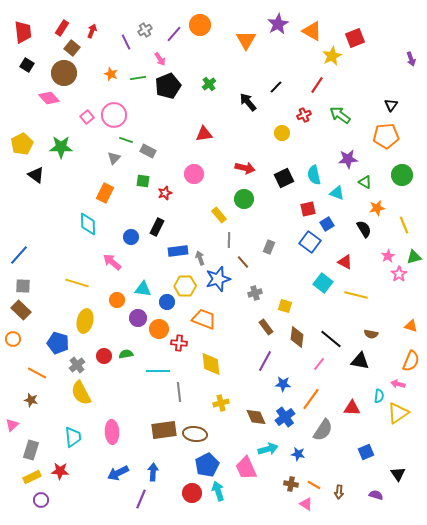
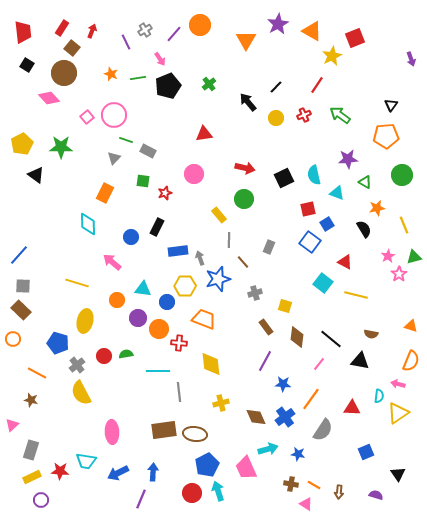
yellow circle at (282, 133): moved 6 px left, 15 px up
cyan trapezoid at (73, 437): moved 13 px right, 24 px down; rotated 105 degrees clockwise
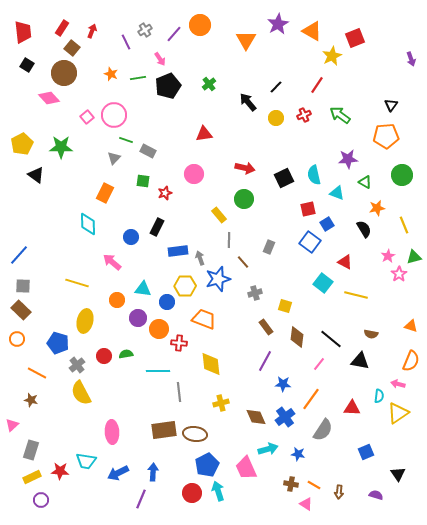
orange circle at (13, 339): moved 4 px right
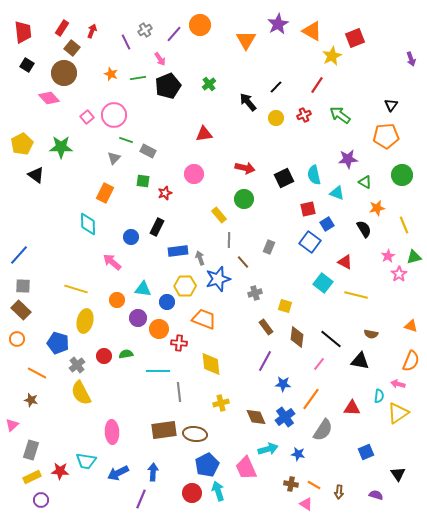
yellow line at (77, 283): moved 1 px left, 6 px down
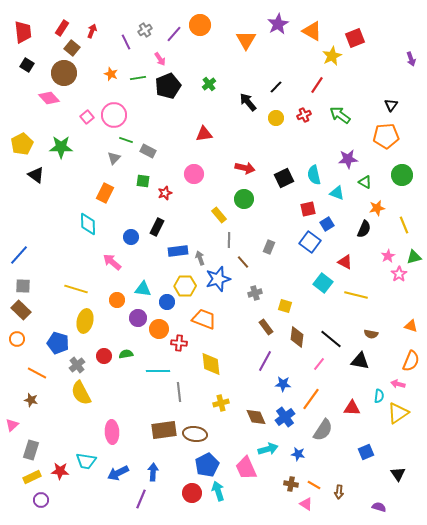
black semicircle at (364, 229): rotated 54 degrees clockwise
purple semicircle at (376, 495): moved 3 px right, 12 px down
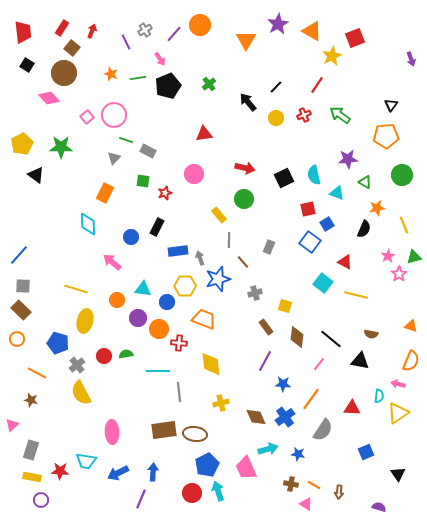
yellow rectangle at (32, 477): rotated 36 degrees clockwise
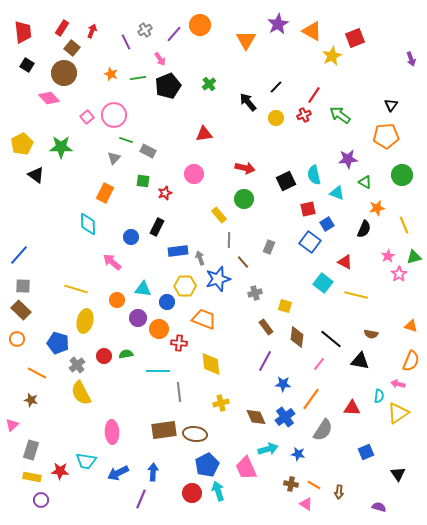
red line at (317, 85): moved 3 px left, 10 px down
black square at (284, 178): moved 2 px right, 3 px down
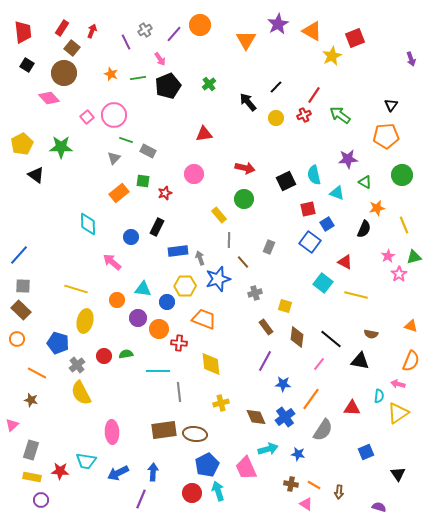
orange rectangle at (105, 193): moved 14 px right; rotated 24 degrees clockwise
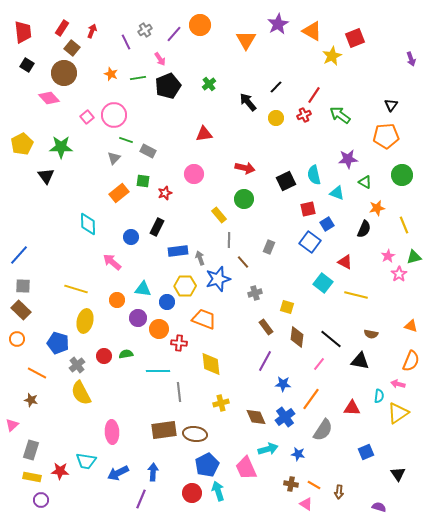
black triangle at (36, 175): moved 10 px right, 1 px down; rotated 18 degrees clockwise
yellow square at (285, 306): moved 2 px right, 1 px down
